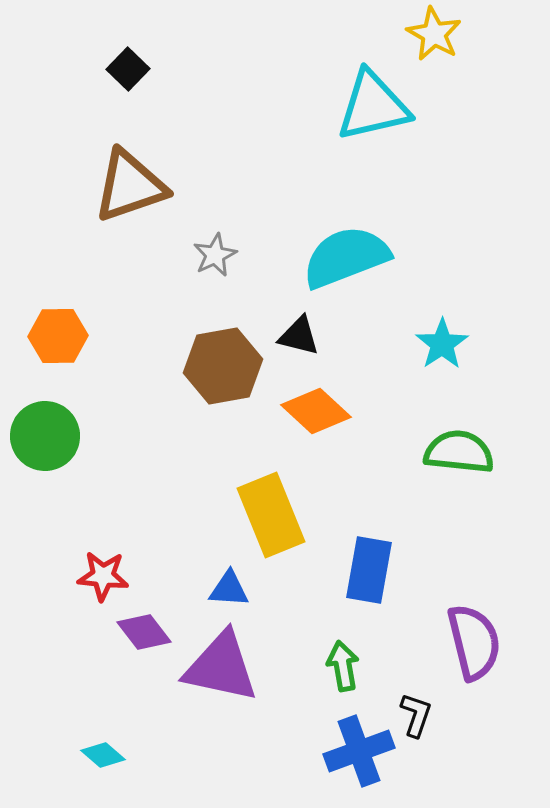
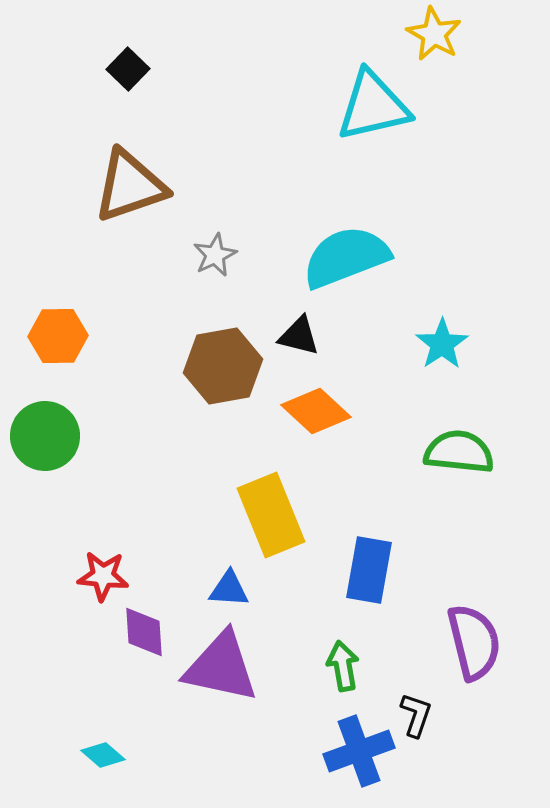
purple diamond: rotated 34 degrees clockwise
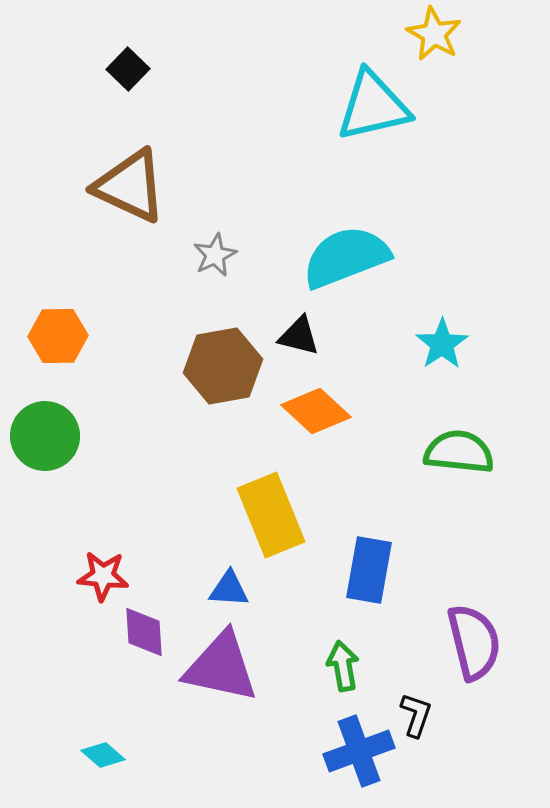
brown triangle: rotated 44 degrees clockwise
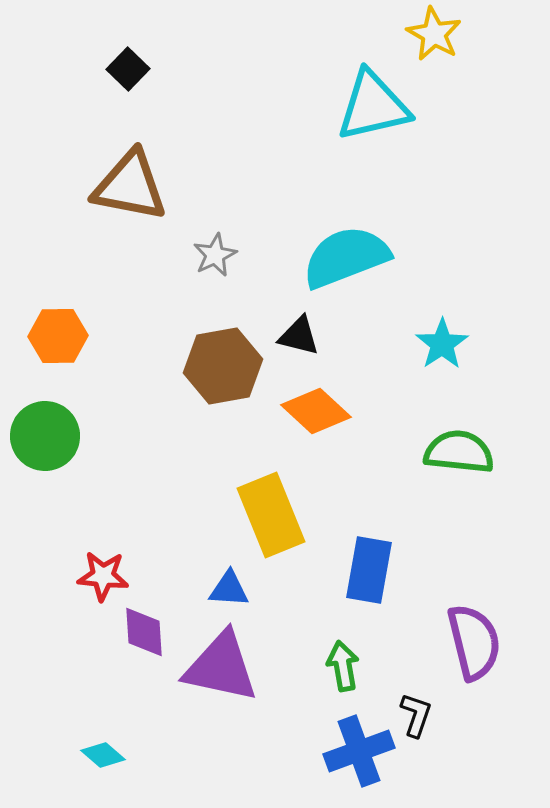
brown triangle: rotated 14 degrees counterclockwise
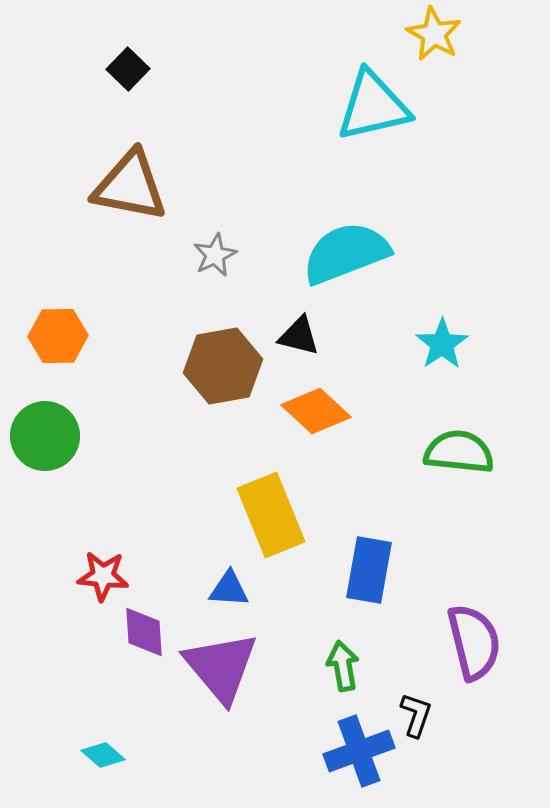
cyan semicircle: moved 4 px up
purple triangle: rotated 38 degrees clockwise
